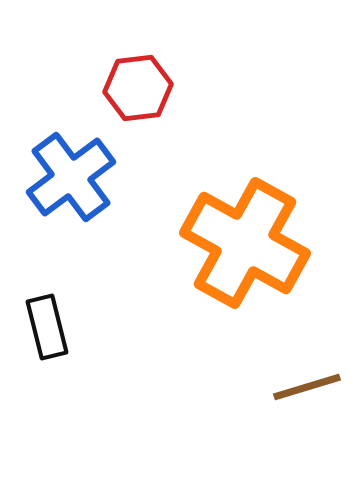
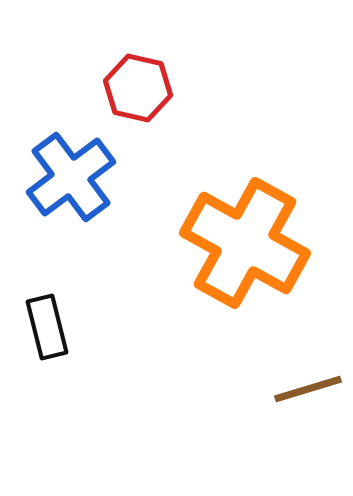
red hexagon: rotated 20 degrees clockwise
brown line: moved 1 px right, 2 px down
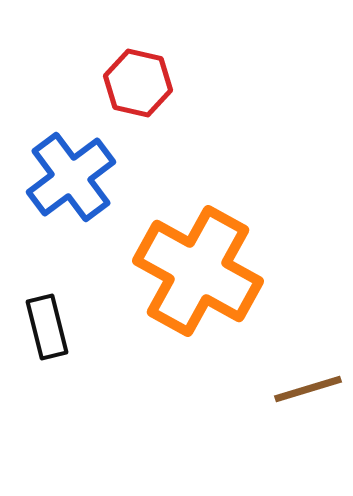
red hexagon: moved 5 px up
orange cross: moved 47 px left, 28 px down
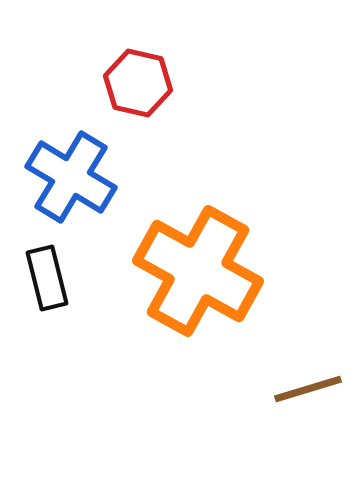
blue cross: rotated 22 degrees counterclockwise
black rectangle: moved 49 px up
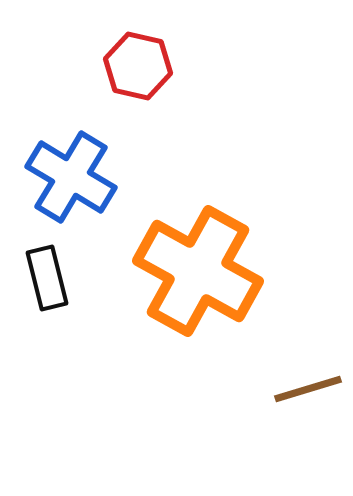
red hexagon: moved 17 px up
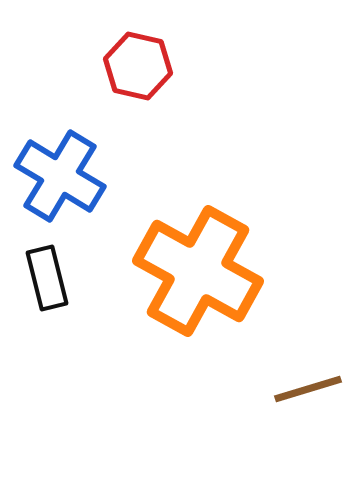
blue cross: moved 11 px left, 1 px up
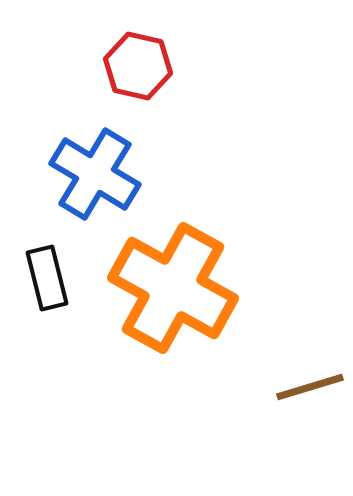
blue cross: moved 35 px right, 2 px up
orange cross: moved 25 px left, 17 px down
brown line: moved 2 px right, 2 px up
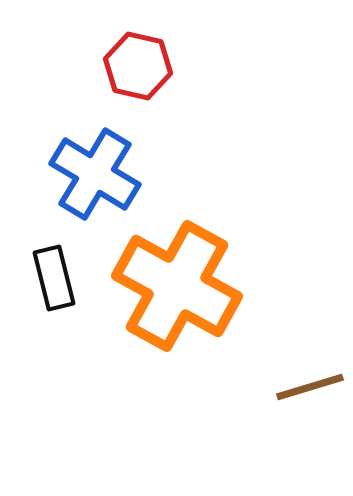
black rectangle: moved 7 px right
orange cross: moved 4 px right, 2 px up
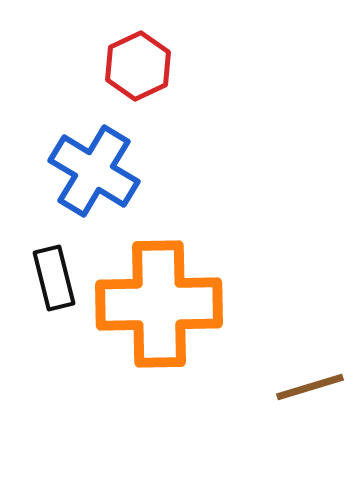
red hexagon: rotated 22 degrees clockwise
blue cross: moved 1 px left, 3 px up
orange cross: moved 18 px left, 18 px down; rotated 30 degrees counterclockwise
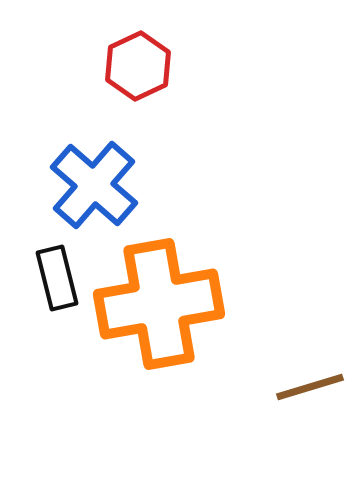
blue cross: moved 14 px down; rotated 10 degrees clockwise
black rectangle: moved 3 px right
orange cross: rotated 9 degrees counterclockwise
